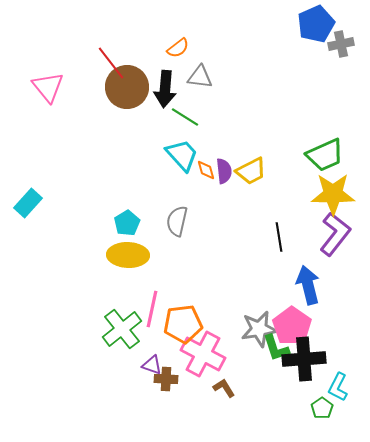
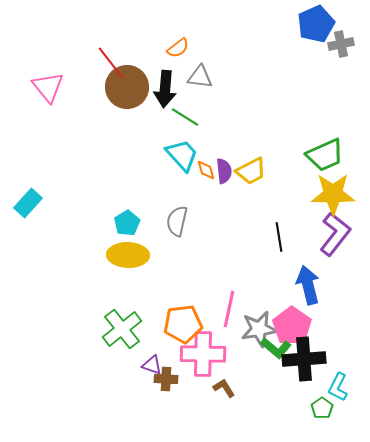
pink line: moved 77 px right
green L-shape: rotated 32 degrees counterclockwise
pink cross: rotated 27 degrees counterclockwise
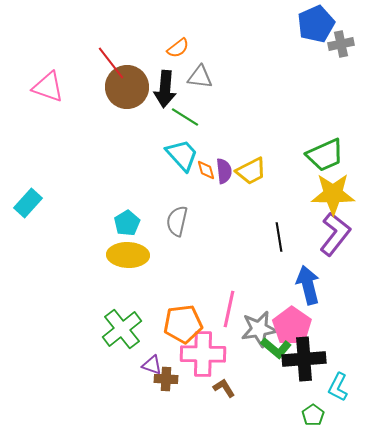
pink triangle: rotated 32 degrees counterclockwise
green pentagon: moved 9 px left, 7 px down
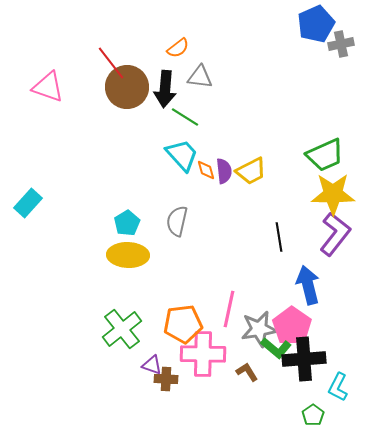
brown L-shape: moved 23 px right, 16 px up
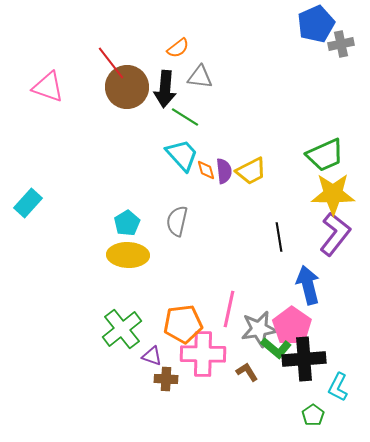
purple triangle: moved 9 px up
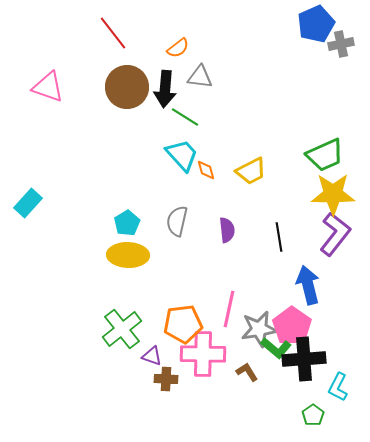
red line: moved 2 px right, 30 px up
purple semicircle: moved 3 px right, 59 px down
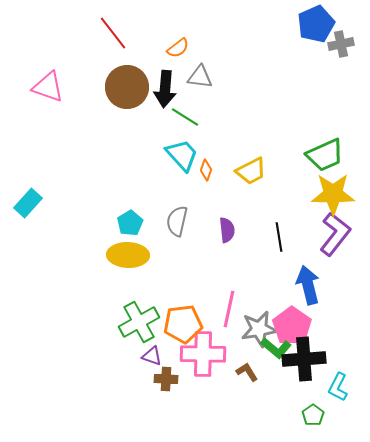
orange diamond: rotated 35 degrees clockwise
cyan pentagon: moved 3 px right
green cross: moved 17 px right, 7 px up; rotated 9 degrees clockwise
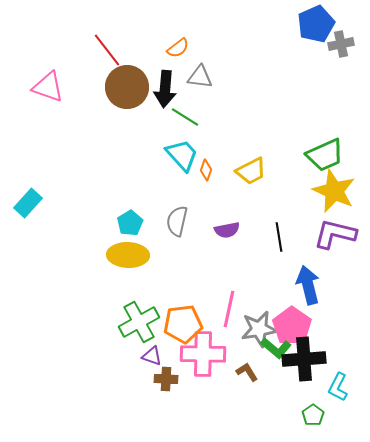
red line: moved 6 px left, 17 px down
yellow star: moved 1 px right, 3 px up; rotated 24 degrees clockwise
purple semicircle: rotated 85 degrees clockwise
purple L-shape: rotated 114 degrees counterclockwise
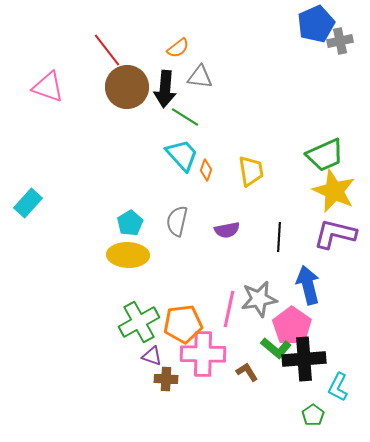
gray cross: moved 1 px left, 3 px up
yellow trapezoid: rotated 72 degrees counterclockwise
black line: rotated 12 degrees clockwise
gray star: moved 30 px up
